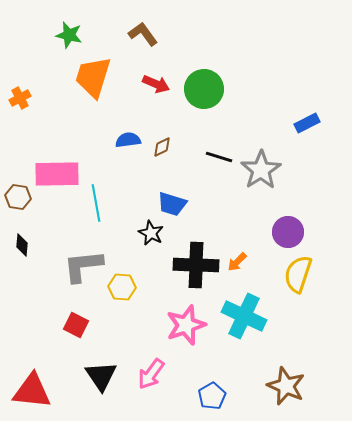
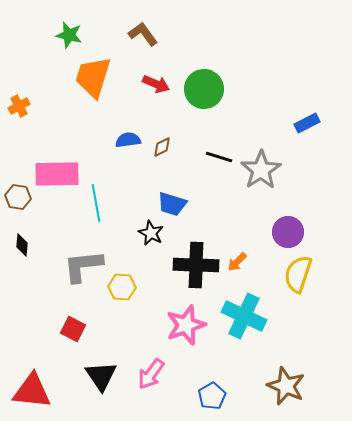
orange cross: moved 1 px left, 8 px down
red square: moved 3 px left, 4 px down
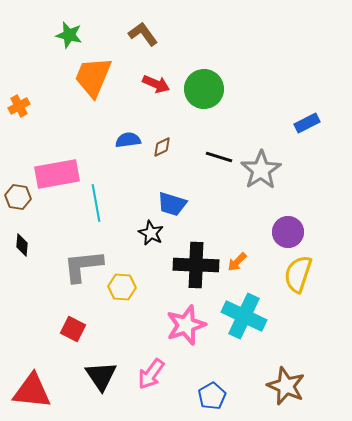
orange trapezoid: rotated 6 degrees clockwise
pink rectangle: rotated 9 degrees counterclockwise
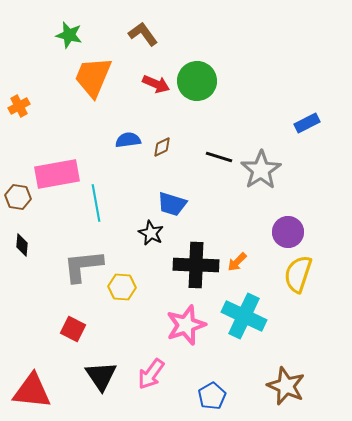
green circle: moved 7 px left, 8 px up
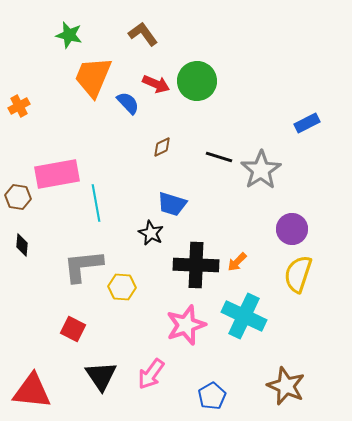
blue semicircle: moved 37 px up; rotated 55 degrees clockwise
purple circle: moved 4 px right, 3 px up
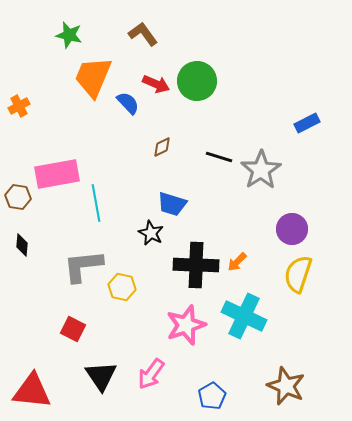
yellow hexagon: rotated 8 degrees clockwise
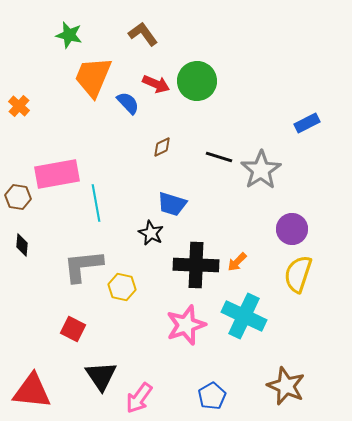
orange cross: rotated 20 degrees counterclockwise
pink arrow: moved 12 px left, 24 px down
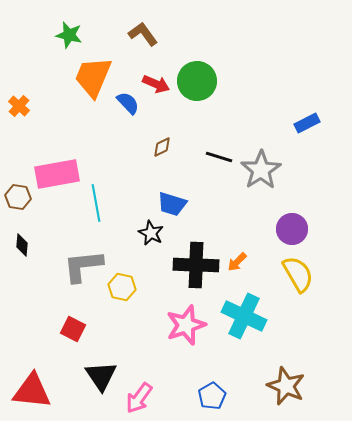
yellow semicircle: rotated 132 degrees clockwise
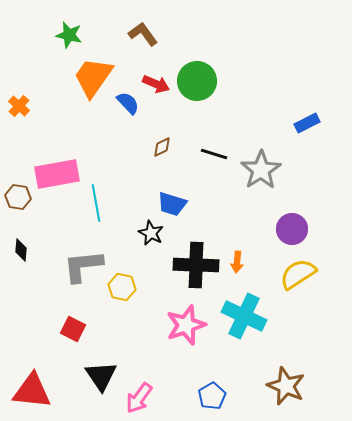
orange trapezoid: rotated 12 degrees clockwise
black line: moved 5 px left, 3 px up
black diamond: moved 1 px left, 5 px down
orange arrow: rotated 40 degrees counterclockwise
yellow semicircle: rotated 93 degrees counterclockwise
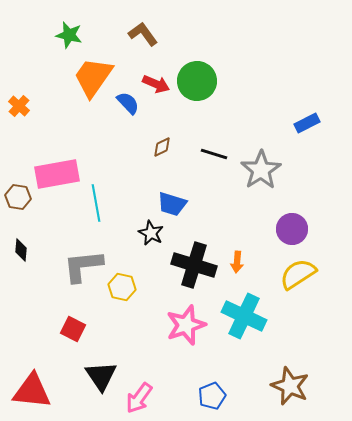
black cross: moved 2 px left; rotated 15 degrees clockwise
brown star: moved 4 px right
blue pentagon: rotated 8 degrees clockwise
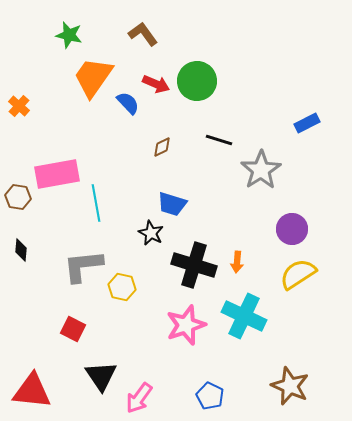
black line: moved 5 px right, 14 px up
blue pentagon: moved 2 px left; rotated 24 degrees counterclockwise
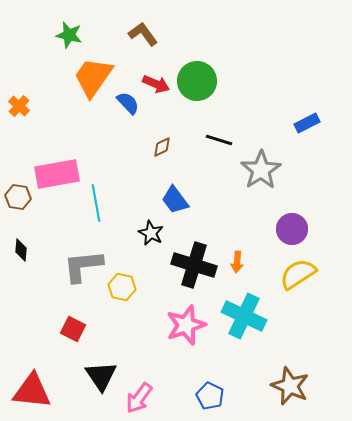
blue trapezoid: moved 3 px right, 4 px up; rotated 36 degrees clockwise
